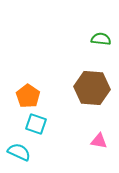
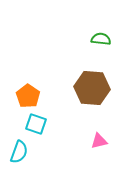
pink triangle: rotated 24 degrees counterclockwise
cyan semicircle: rotated 85 degrees clockwise
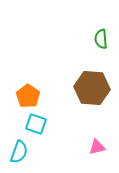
green semicircle: rotated 102 degrees counterclockwise
pink triangle: moved 2 px left, 6 px down
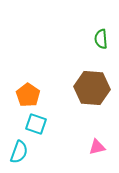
orange pentagon: moved 1 px up
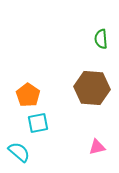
cyan square: moved 2 px right, 1 px up; rotated 30 degrees counterclockwise
cyan semicircle: rotated 70 degrees counterclockwise
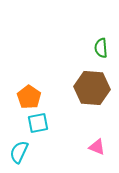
green semicircle: moved 9 px down
orange pentagon: moved 1 px right, 2 px down
pink triangle: rotated 36 degrees clockwise
cyan semicircle: rotated 105 degrees counterclockwise
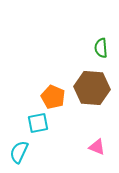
orange pentagon: moved 24 px right; rotated 10 degrees counterclockwise
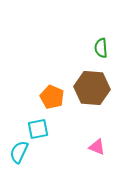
orange pentagon: moved 1 px left
cyan square: moved 6 px down
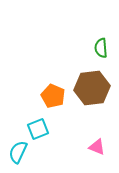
brown hexagon: rotated 12 degrees counterclockwise
orange pentagon: moved 1 px right, 1 px up
cyan square: rotated 10 degrees counterclockwise
cyan semicircle: moved 1 px left
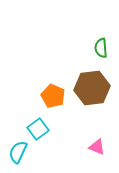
cyan square: rotated 15 degrees counterclockwise
